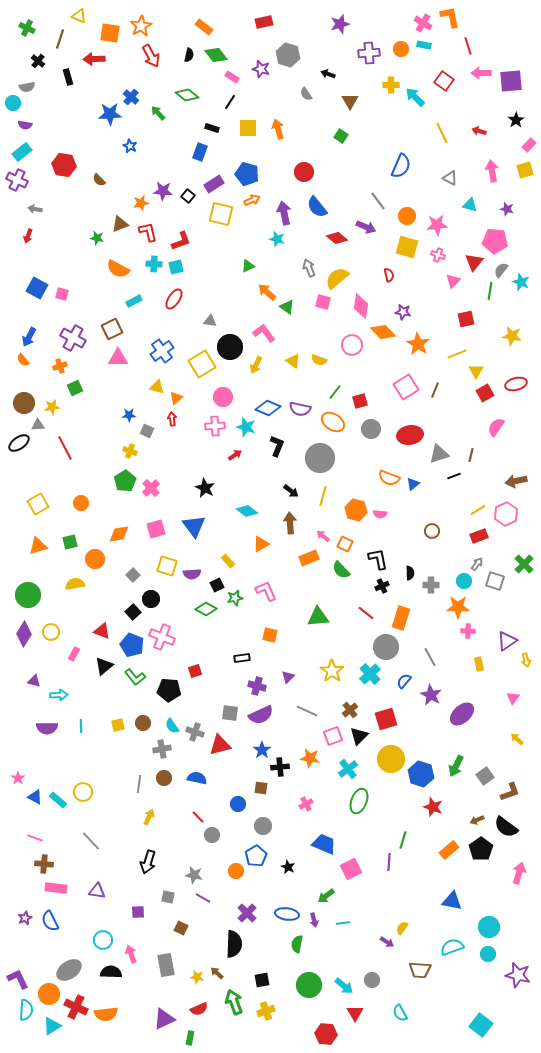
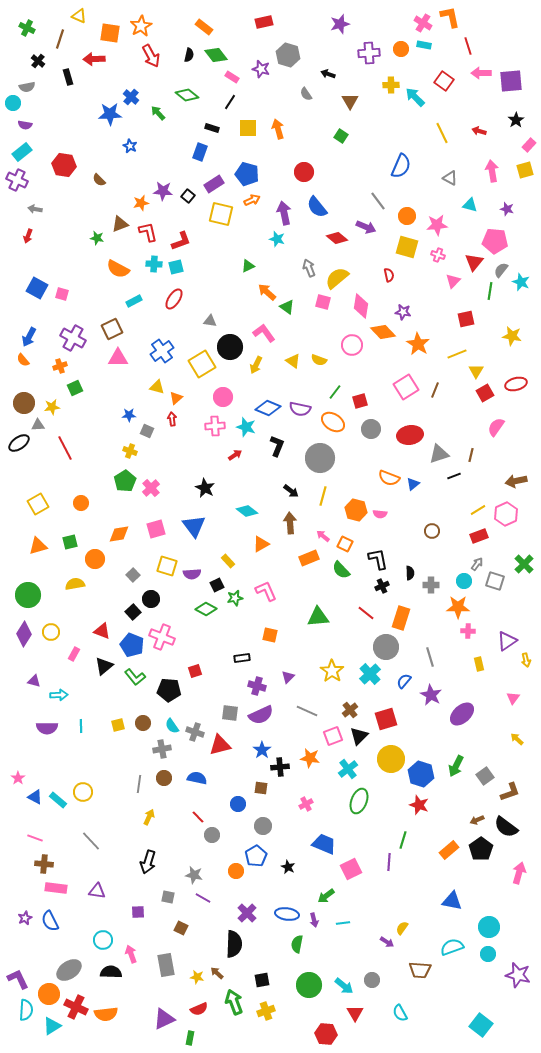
gray line at (430, 657): rotated 12 degrees clockwise
red star at (433, 807): moved 14 px left, 2 px up
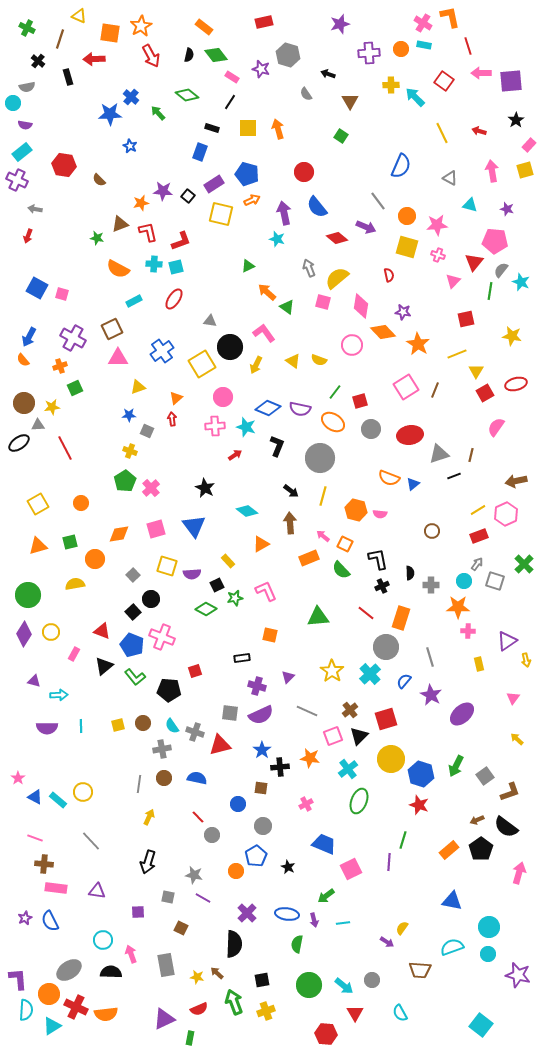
yellow triangle at (157, 387): moved 19 px left; rotated 35 degrees counterclockwise
purple L-shape at (18, 979): rotated 20 degrees clockwise
